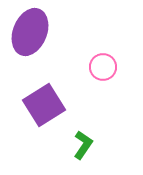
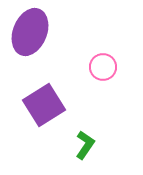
green L-shape: moved 2 px right
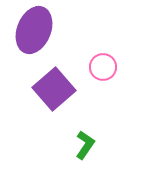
purple ellipse: moved 4 px right, 2 px up
purple square: moved 10 px right, 16 px up; rotated 9 degrees counterclockwise
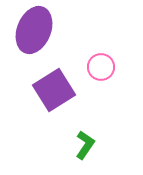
pink circle: moved 2 px left
purple square: moved 1 px down; rotated 9 degrees clockwise
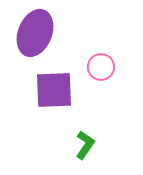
purple ellipse: moved 1 px right, 3 px down
purple square: rotated 30 degrees clockwise
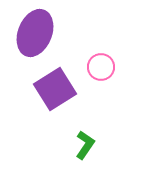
purple square: moved 1 px right, 1 px up; rotated 30 degrees counterclockwise
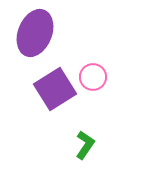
pink circle: moved 8 px left, 10 px down
